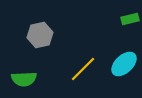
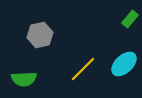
green rectangle: rotated 36 degrees counterclockwise
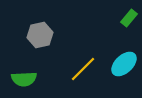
green rectangle: moved 1 px left, 1 px up
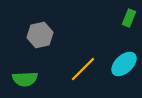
green rectangle: rotated 18 degrees counterclockwise
green semicircle: moved 1 px right
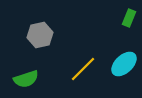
green semicircle: moved 1 px right; rotated 15 degrees counterclockwise
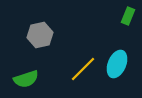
green rectangle: moved 1 px left, 2 px up
cyan ellipse: moved 7 px left; rotated 24 degrees counterclockwise
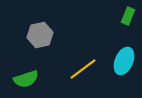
cyan ellipse: moved 7 px right, 3 px up
yellow line: rotated 8 degrees clockwise
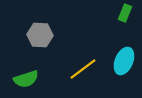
green rectangle: moved 3 px left, 3 px up
gray hexagon: rotated 15 degrees clockwise
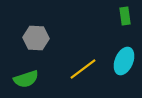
green rectangle: moved 3 px down; rotated 30 degrees counterclockwise
gray hexagon: moved 4 px left, 3 px down
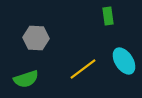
green rectangle: moved 17 px left
cyan ellipse: rotated 56 degrees counterclockwise
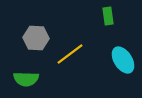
cyan ellipse: moved 1 px left, 1 px up
yellow line: moved 13 px left, 15 px up
green semicircle: rotated 20 degrees clockwise
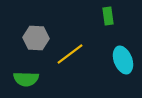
cyan ellipse: rotated 12 degrees clockwise
